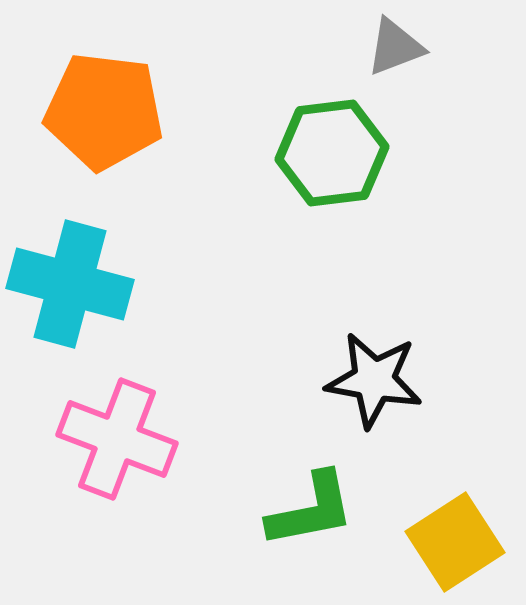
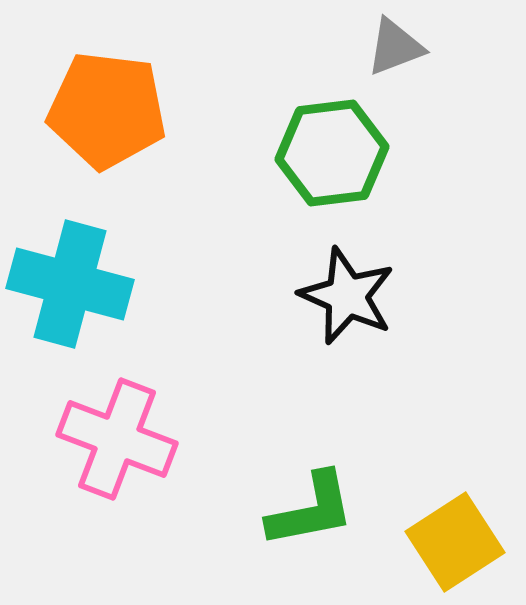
orange pentagon: moved 3 px right, 1 px up
black star: moved 27 px left, 84 px up; rotated 14 degrees clockwise
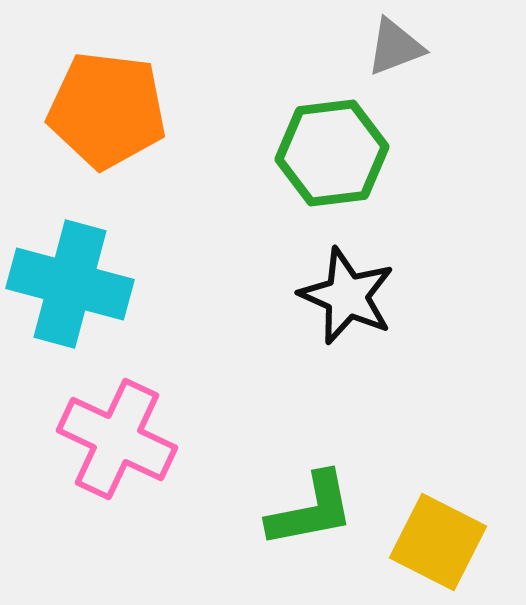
pink cross: rotated 4 degrees clockwise
yellow square: moved 17 px left; rotated 30 degrees counterclockwise
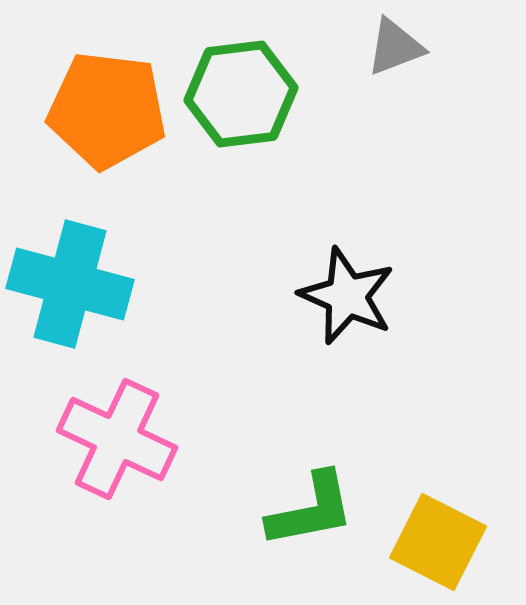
green hexagon: moved 91 px left, 59 px up
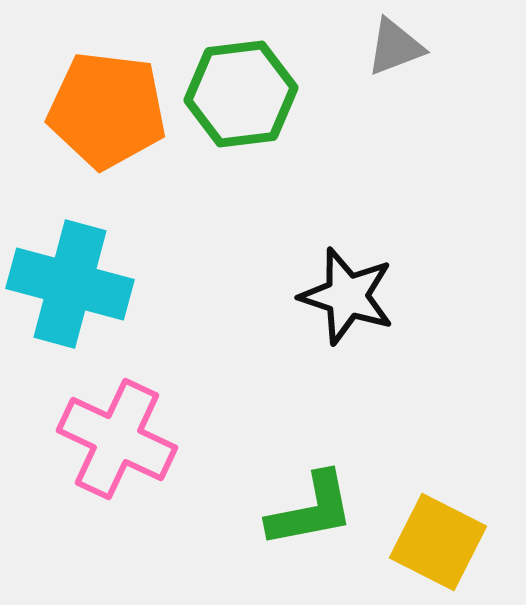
black star: rotated 6 degrees counterclockwise
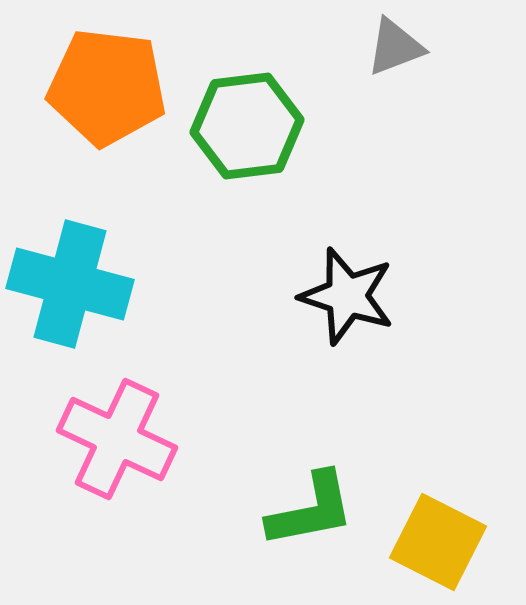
green hexagon: moved 6 px right, 32 px down
orange pentagon: moved 23 px up
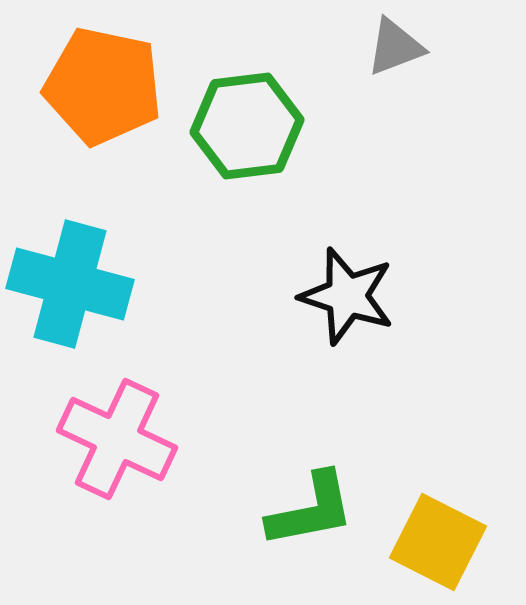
orange pentagon: moved 4 px left, 1 px up; rotated 5 degrees clockwise
